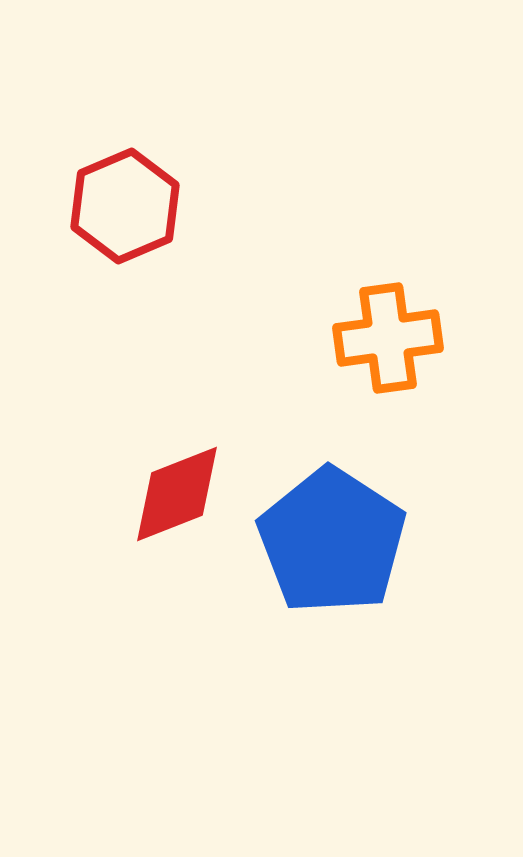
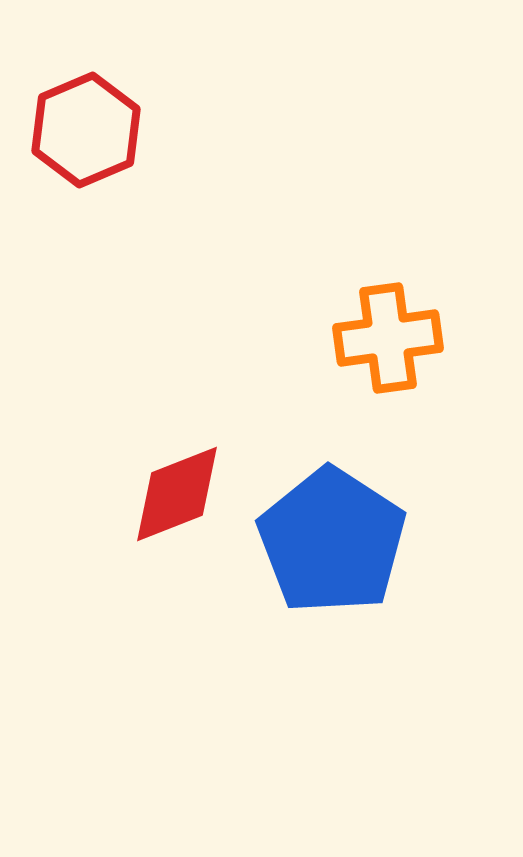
red hexagon: moved 39 px left, 76 px up
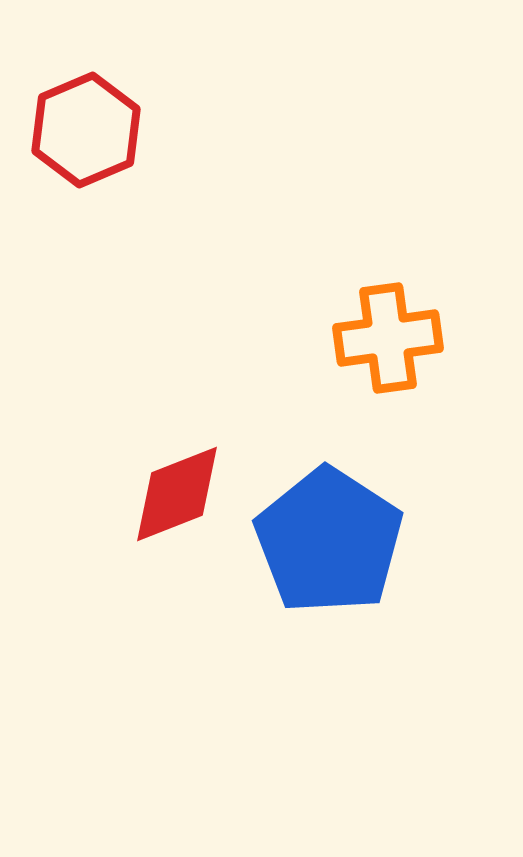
blue pentagon: moved 3 px left
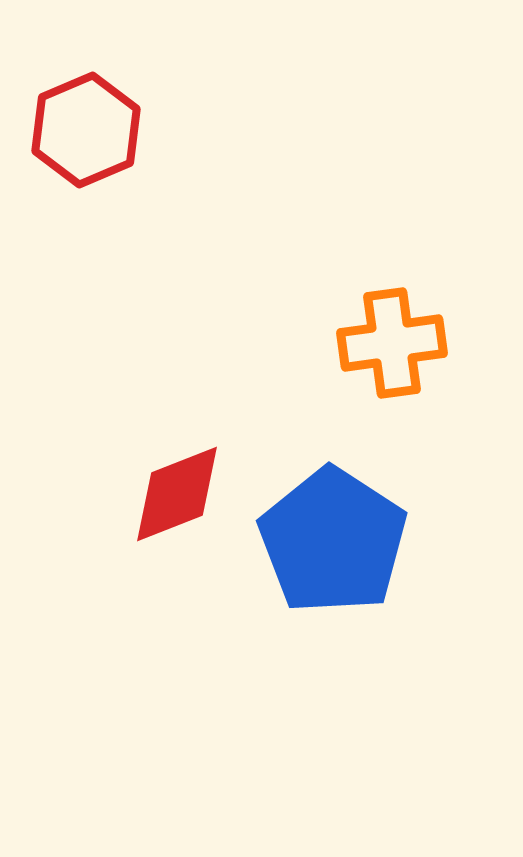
orange cross: moved 4 px right, 5 px down
blue pentagon: moved 4 px right
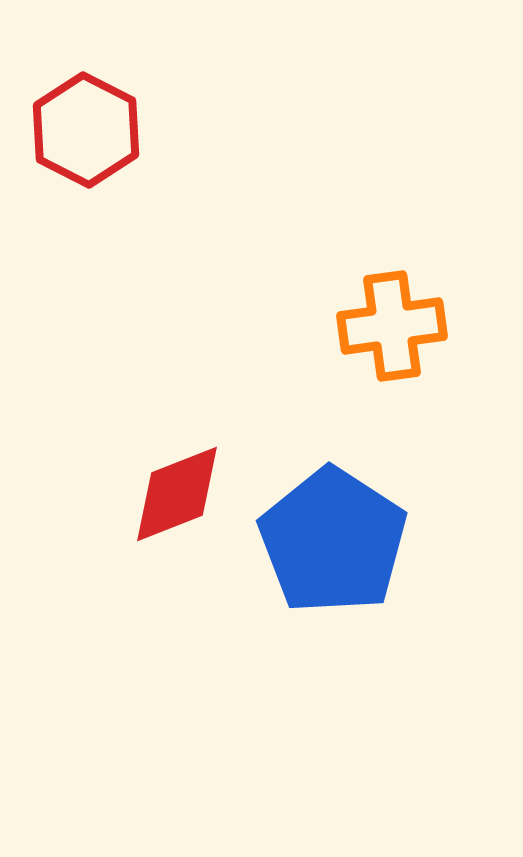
red hexagon: rotated 10 degrees counterclockwise
orange cross: moved 17 px up
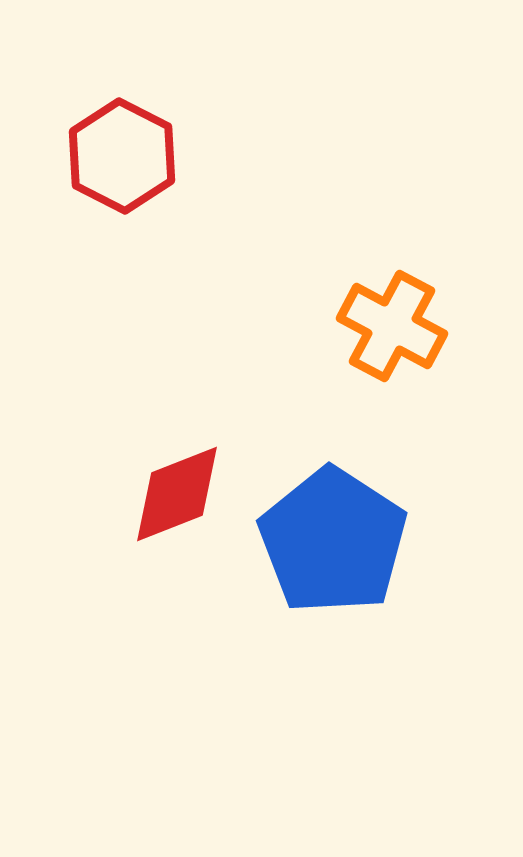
red hexagon: moved 36 px right, 26 px down
orange cross: rotated 36 degrees clockwise
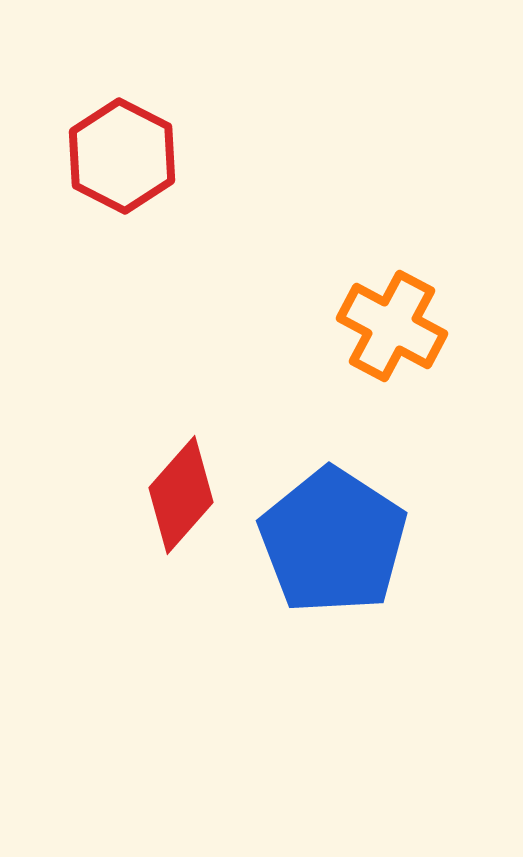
red diamond: moved 4 px right, 1 px down; rotated 27 degrees counterclockwise
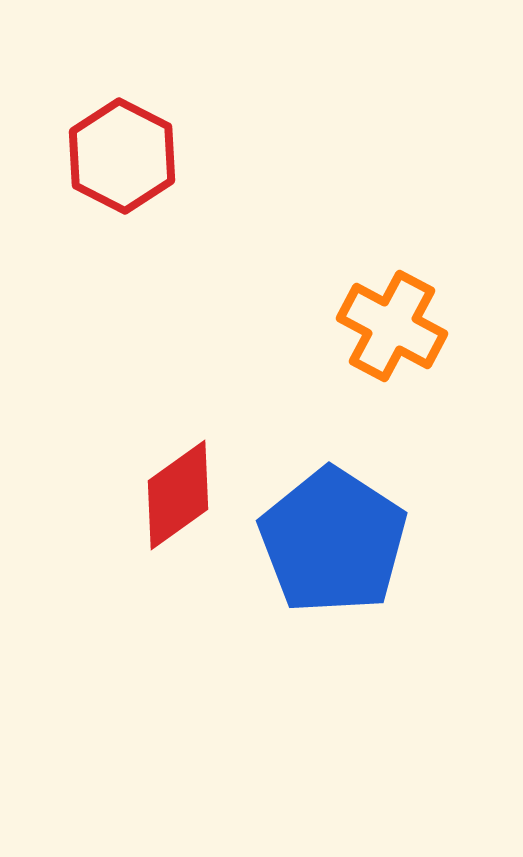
red diamond: moved 3 px left; rotated 13 degrees clockwise
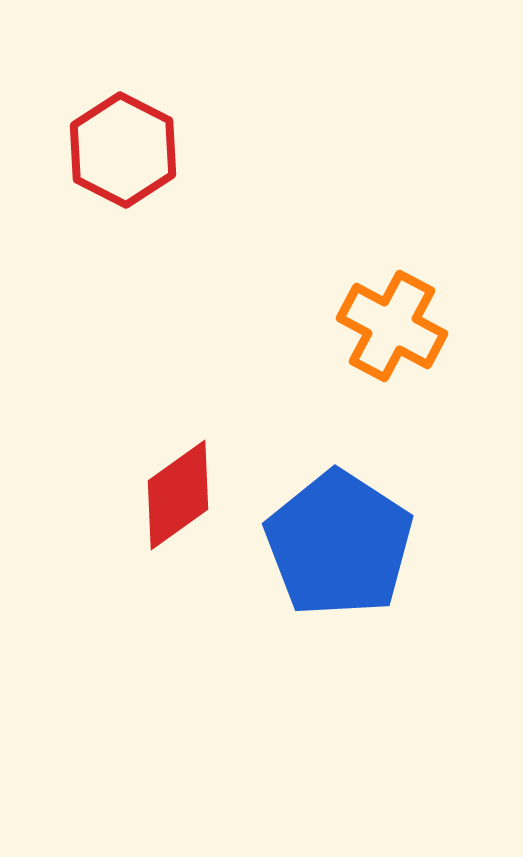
red hexagon: moved 1 px right, 6 px up
blue pentagon: moved 6 px right, 3 px down
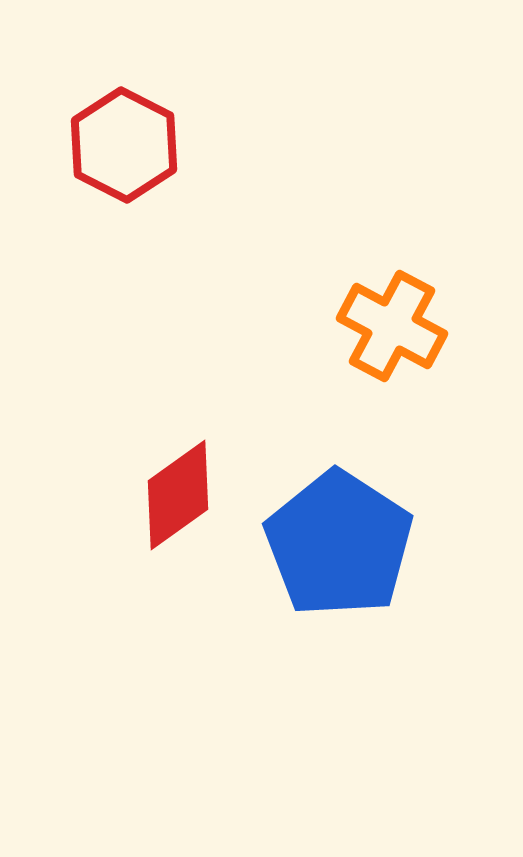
red hexagon: moved 1 px right, 5 px up
